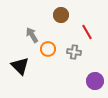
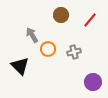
red line: moved 3 px right, 12 px up; rotated 70 degrees clockwise
gray cross: rotated 24 degrees counterclockwise
purple circle: moved 2 px left, 1 px down
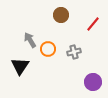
red line: moved 3 px right, 4 px down
gray arrow: moved 2 px left, 5 px down
black triangle: rotated 18 degrees clockwise
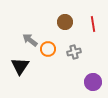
brown circle: moved 4 px right, 7 px down
red line: rotated 49 degrees counterclockwise
gray arrow: rotated 21 degrees counterclockwise
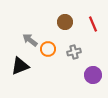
red line: rotated 14 degrees counterclockwise
black triangle: rotated 36 degrees clockwise
purple circle: moved 7 px up
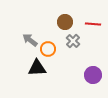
red line: rotated 63 degrees counterclockwise
gray cross: moved 1 px left, 11 px up; rotated 32 degrees counterclockwise
black triangle: moved 17 px right, 2 px down; rotated 18 degrees clockwise
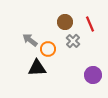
red line: moved 3 px left; rotated 63 degrees clockwise
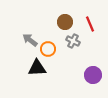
gray cross: rotated 16 degrees counterclockwise
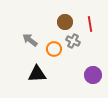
red line: rotated 14 degrees clockwise
orange circle: moved 6 px right
black triangle: moved 6 px down
